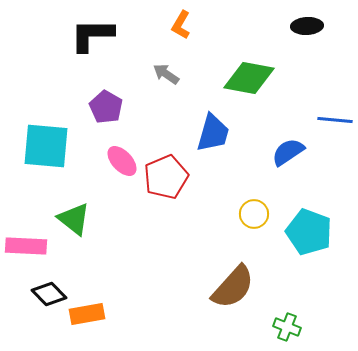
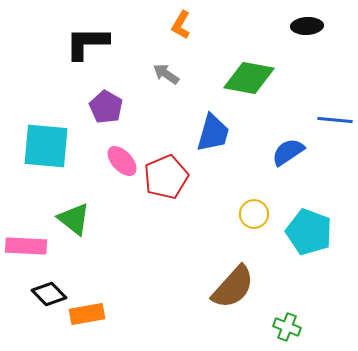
black L-shape: moved 5 px left, 8 px down
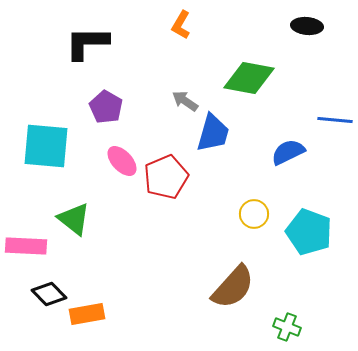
black ellipse: rotated 8 degrees clockwise
gray arrow: moved 19 px right, 27 px down
blue semicircle: rotated 8 degrees clockwise
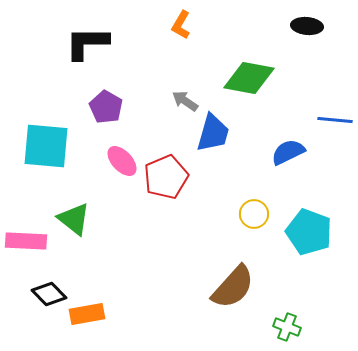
pink rectangle: moved 5 px up
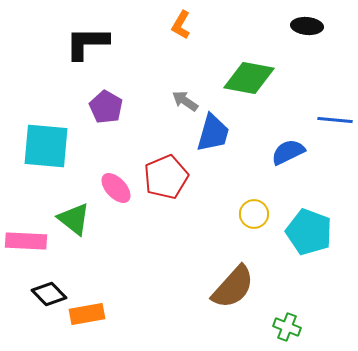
pink ellipse: moved 6 px left, 27 px down
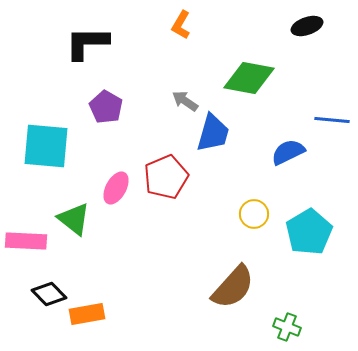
black ellipse: rotated 24 degrees counterclockwise
blue line: moved 3 px left
pink ellipse: rotated 72 degrees clockwise
cyan pentagon: rotated 21 degrees clockwise
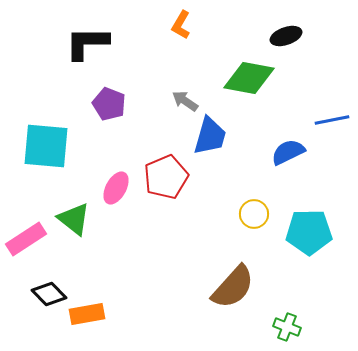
black ellipse: moved 21 px left, 10 px down
purple pentagon: moved 3 px right, 3 px up; rotated 8 degrees counterclockwise
blue line: rotated 16 degrees counterclockwise
blue trapezoid: moved 3 px left, 3 px down
cyan pentagon: rotated 30 degrees clockwise
pink rectangle: moved 2 px up; rotated 36 degrees counterclockwise
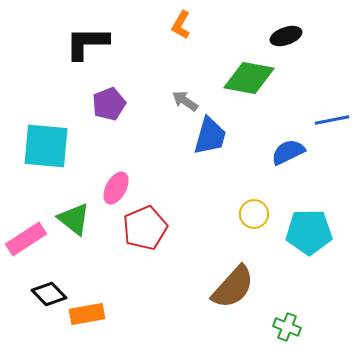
purple pentagon: rotated 28 degrees clockwise
red pentagon: moved 21 px left, 51 px down
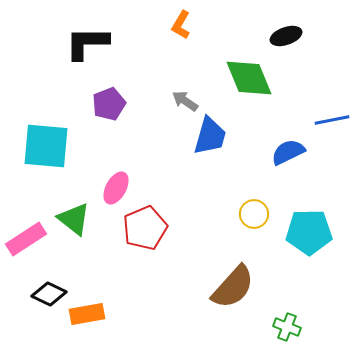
green diamond: rotated 57 degrees clockwise
black diamond: rotated 20 degrees counterclockwise
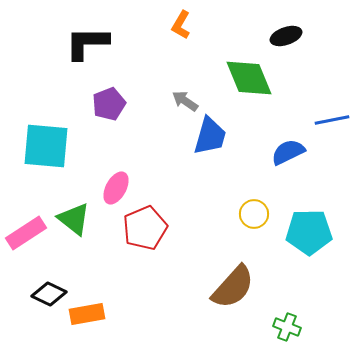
pink rectangle: moved 6 px up
